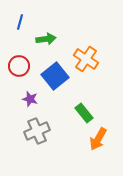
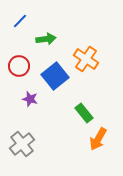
blue line: moved 1 px up; rotated 28 degrees clockwise
gray cross: moved 15 px left, 13 px down; rotated 15 degrees counterclockwise
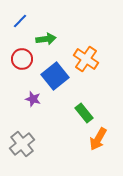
red circle: moved 3 px right, 7 px up
purple star: moved 3 px right
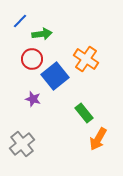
green arrow: moved 4 px left, 5 px up
red circle: moved 10 px right
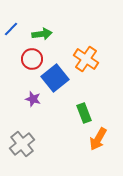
blue line: moved 9 px left, 8 px down
blue square: moved 2 px down
green rectangle: rotated 18 degrees clockwise
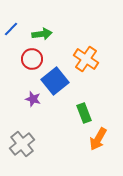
blue square: moved 3 px down
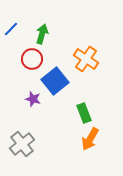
green arrow: rotated 66 degrees counterclockwise
orange arrow: moved 8 px left
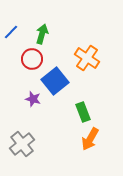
blue line: moved 3 px down
orange cross: moved 1 px right, 1 px up
green rectangle: moved 1 px left, 1 px up
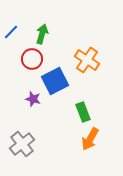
orange cross: moved 2 px down
blue square: rotated 12 degrees clockwise
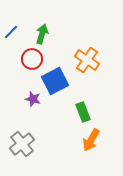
orange arrow: moved 1 px right, 1 px down
